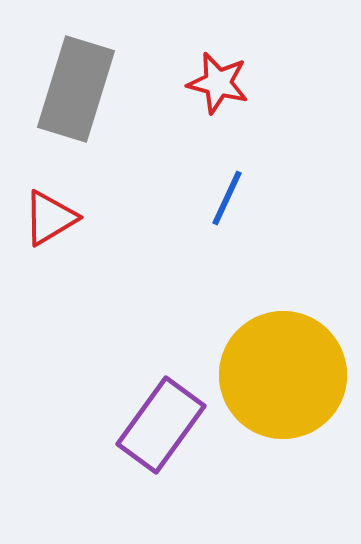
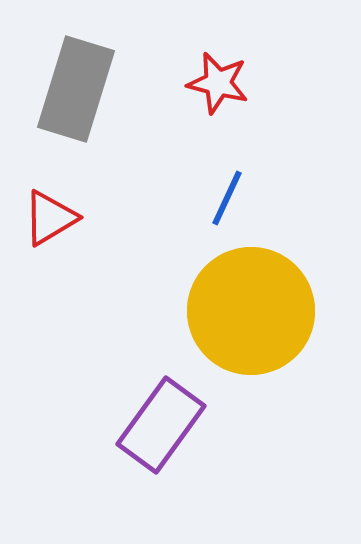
yellow circle: moved 32 px left, 64 px up
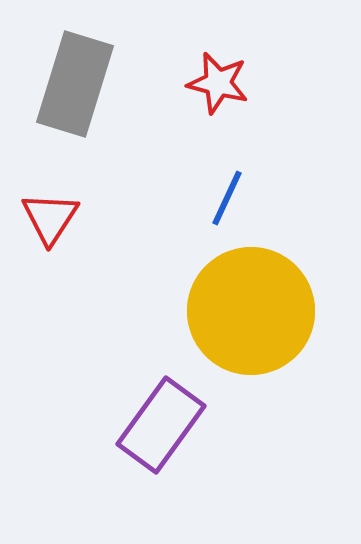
gray rectangle: moved 1 px left, 5 px up
red triangle: rotated 26 degrees counterclockwise
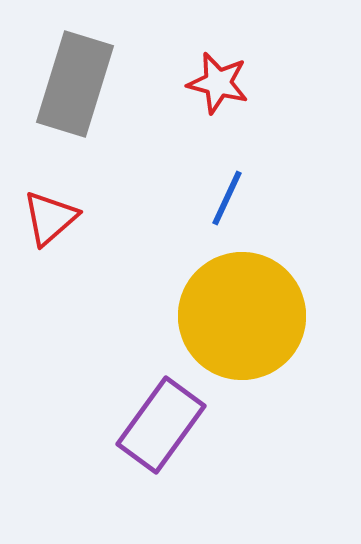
red triangle: rotated 16 degrees clockwise
yellow circle: moved 9 px left, 5 px down
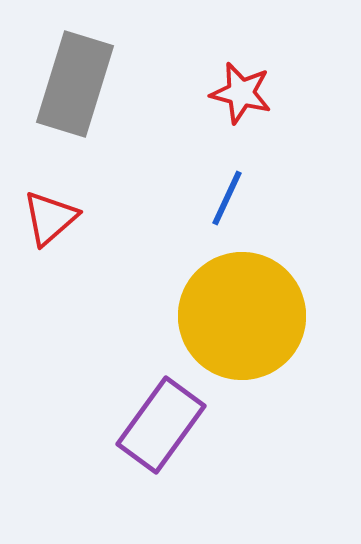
red star: moved 23 px right, 10 px down
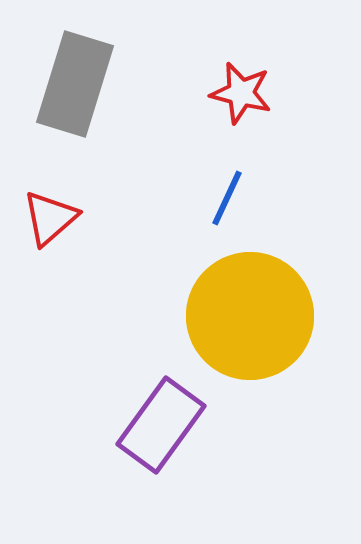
yellow circle: moved 8 px right
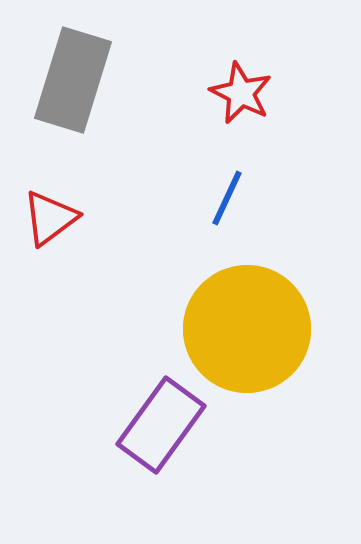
gray rectangle: moved 2 px left, 4 px up
red star: rotated 12 degrees clockwise
red triangle: rotated 4 degrees clockwise
yellow circle: moved 3 px left, 13 px down
